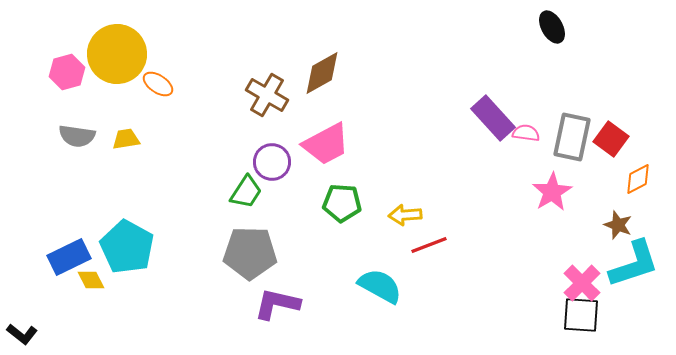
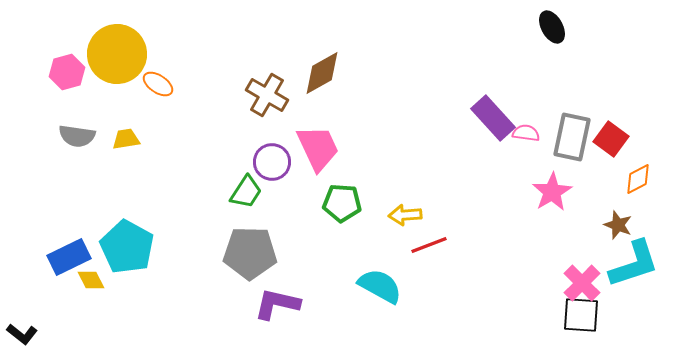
pink trapezoid: moved 8 px left, 4 px down; rotated 87 degrees counterclockwise
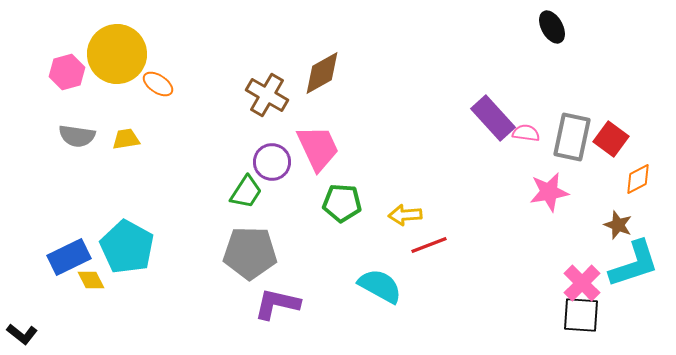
pink star: moved 3 px left; rotated 21 degrees clockwise
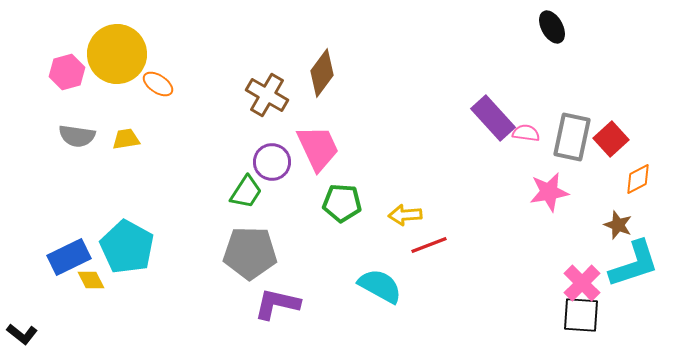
brown diamond: rotated 24 degrees counterclockwise
red square: rotated 12 degrees clockwise
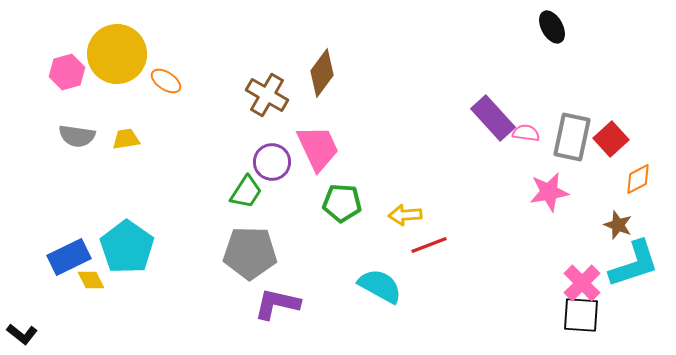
orange ellipse: moved 8 px right, 3 px up
cyan pentagon: rotated 6 degrees clockwise
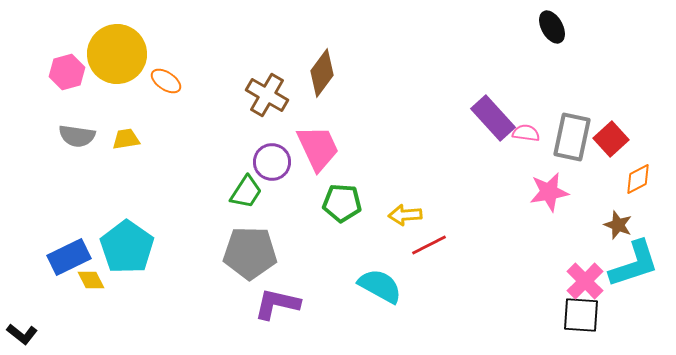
red line: rotated 6 degrees counterclockwise
pink cross: moved 3 px right, 2 px up
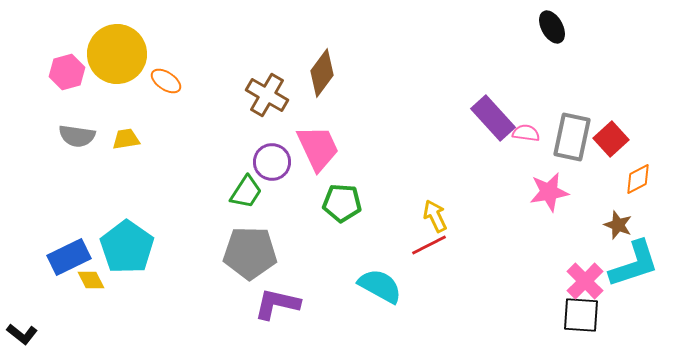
yellow arrow: moved 30 px right, 1 px down; rotated 68 degrees clockwise
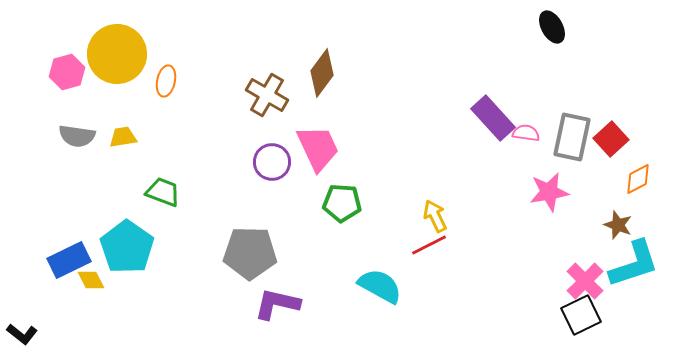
orange ellipse: rotated 68 degrees clockwise
yellow trapezoid: moved 3 px left, 2 px up
green trapezoid: moved 83 px left; rotated 102 degrees counterclockwise
blue rectangle: moved 3 px down
black square: rotated 30 degrees counterclockwise
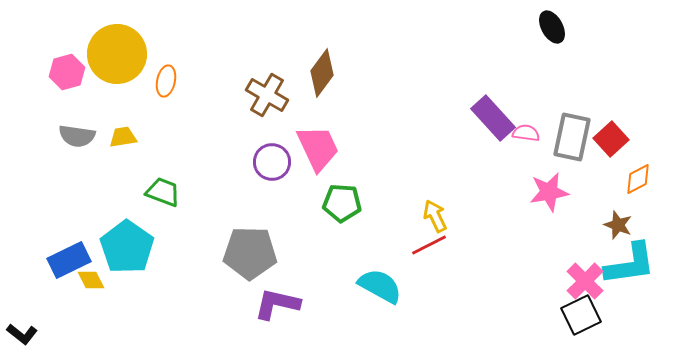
cyan L-shape: moved 4 px left; rotated 10 degrees clockwise
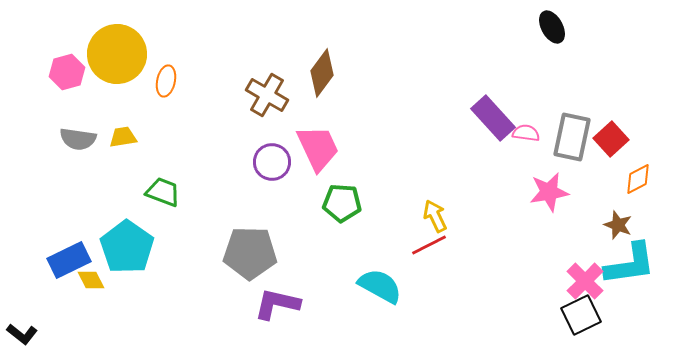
gray semicircle: moved 1 px right, 3 px down
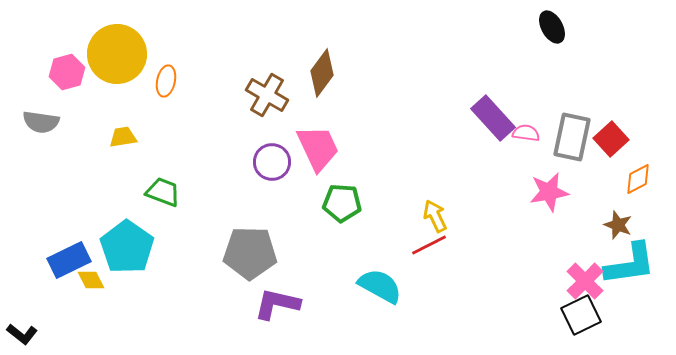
gray semicircle: moved 37 px left, 17 px up
